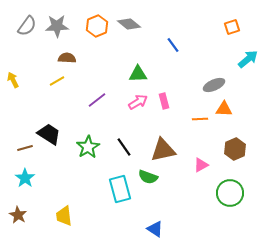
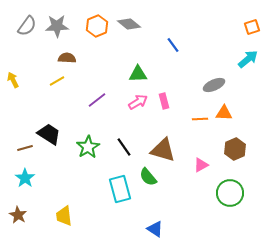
orange square: moved 20 px right
orange triangle: moved 4 px down
brown triangle: rotated 28 degrees clockwise
green semicircle: rotated 30 degrees clockwise
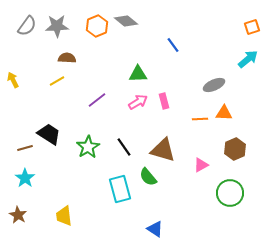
gray diamond: moved 3 px left, 3 px up
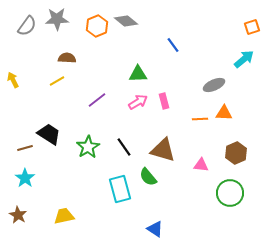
gray star: moved 7 px up
cyan arrow: moved 4 px left
brown hexagon: moved 1 px right, 4 px down
pink triangle: rotated 35 degrees clockwise
yellow trapezoid: rotated 85 degrees clockwise
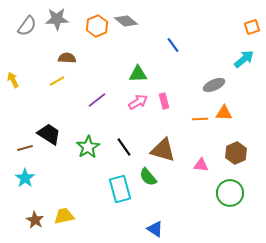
brown star: moved 17 px right, 5 px down
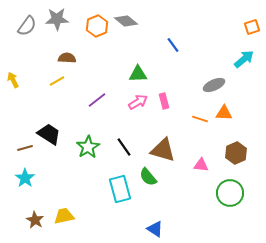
orange line: rotated 21 degrees clockwise
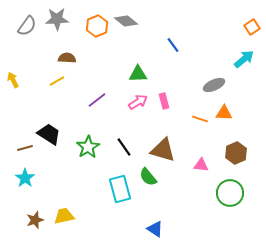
orange square: rotated 14 degrees counterclockwise
brown star: rotated 24 degrees clockwise
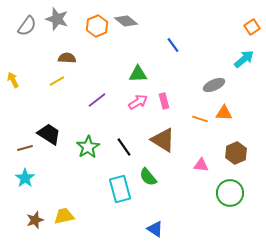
gray star: rotated 20 degrees clockwise
brown triangle: moved 10 px up; rotated 16 degrees clockwise
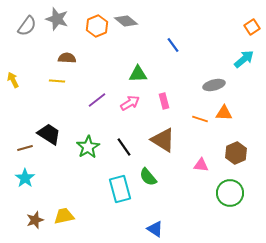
yellow line: rotated 35 degrees clockwise
gray ellipse: rotated 10 degrees clockwise
pink arrow: moved 8 px left, 1 px down
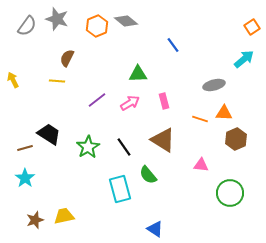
brown semicircle: rotated 66 degrees counterclockwise
brown hexagon: moved 14 px up
green semicircle: moved 2 px up
